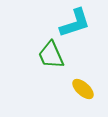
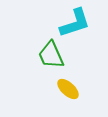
yellow ellipse: moved 15 px left
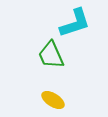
yellow ellipse: moved 15 px left, 11 px down; rotated 10 degrees counterclockwise
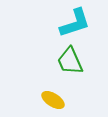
green trapezoid: moved 19 px right, 6 px down
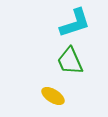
yellow ellipse: moved 4 px up
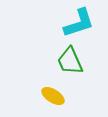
cyan L-shape: moved 4 px right
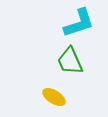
yellow ellipse: moved 1 px right, 1 px down
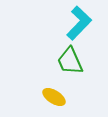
cyan L-shape: rotated 28 degrees counterclockwise
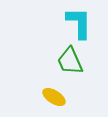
cyan L-shape: rotated 44 degrees counterclockwise
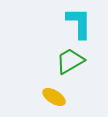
green trapezoid: rotated 84 degrees clockwise
